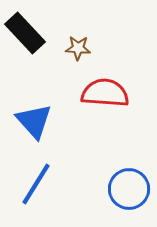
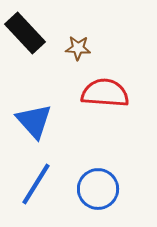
blue circle: moved 31 px left
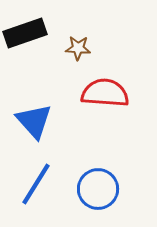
black rectangle: rotated 66 degrees counterclockwise
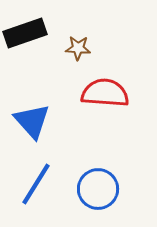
blue triangle: moved 2 px left
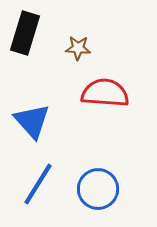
black rectangle: rotated 54 degrees counterclockwise
blue line: moved 2 px right
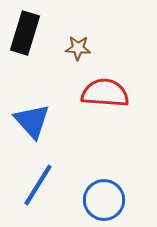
blue line: moved 1 px down
blue circle: moved 6 px right, 11 px down
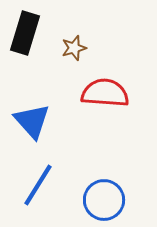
brown star: moved 4 px left; rotated 20 degrees counterclockwise
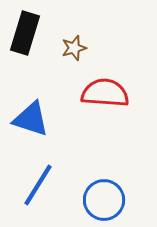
blue triangle: moved 1 px left, 2 px up; rotated 30 degrees counterclockwise
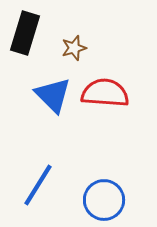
blue triangle: moved 22 px right, 24 px up; rotated 27 degrees clockwise
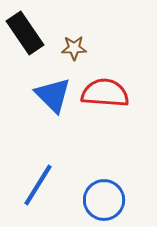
black rectangle: rotated 51 degrees counterclockwise
brown star: rotated 15 degrees clockwise
